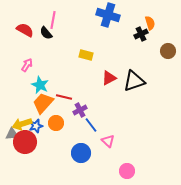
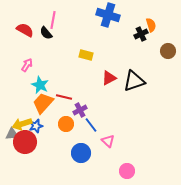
orange semicircle: moved 1 px right, 2 px down
orange circle: moved 10 px right, 1 px down
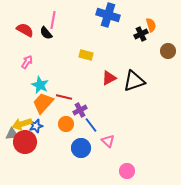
pink arrow: moved 3 px up
blue circle: moved 5 px up
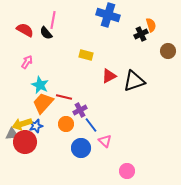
red triangle: moved 2 px up
pink triangle: moved 3 px left
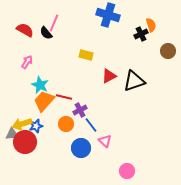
pink line: moved 1 px right, 3 px down; rotated 12 degrees clockwise
orange trapezoid: moved 1 px right, 2 px up
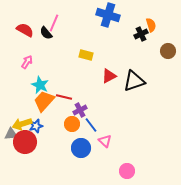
orange circle: moved 6 px right
gray triangle: moved 1 px left
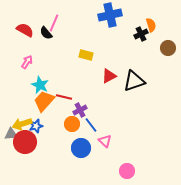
blue cross: moved 2 px right; rotated 30 degrees counterclockwise
brown circle: moved 3 px up
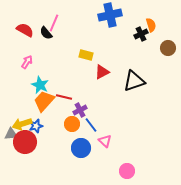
red triangle: moved 7 px left, 4 px up
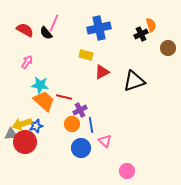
blue cross: moved 11 px left, 13 px down
cyan star: rotated 18 degrees counterclockwise
orange trapezoid: rotated 90 degrees clockwise
blue line: rotated 28 degrees clockwise
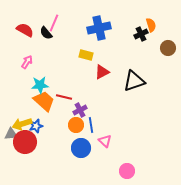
cyan star: rotated 12 degrees counterclockwise
orange circle: moved 4 px right, 1 px down
